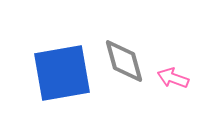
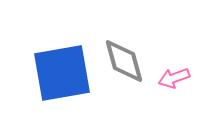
pink arrow: moved 1 px right; rotated 40 degrees counterclockwise
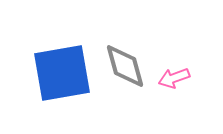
gray diamond: moved 1 px right, 5 px down
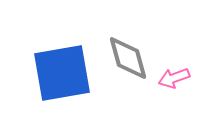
gray diamond: moved 3 px right, 8 px up
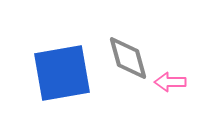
pink arrow: moved 4 px left, 4 px down; rotated 20 degrees clockwise
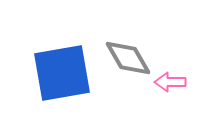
gray diamond: rotated 15 degrees counterclockwise
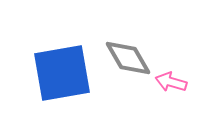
pink arrow: moved 1 px right; rotated 16 degrees clockwise
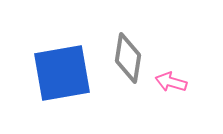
gray diamond: rotated 39 degrees clockwise
